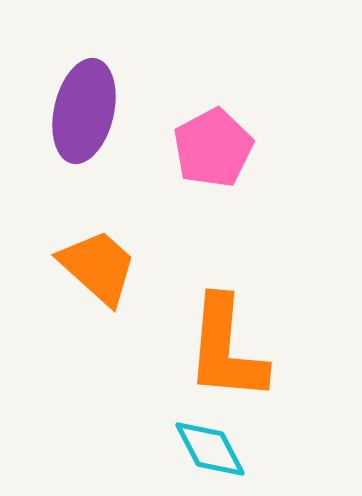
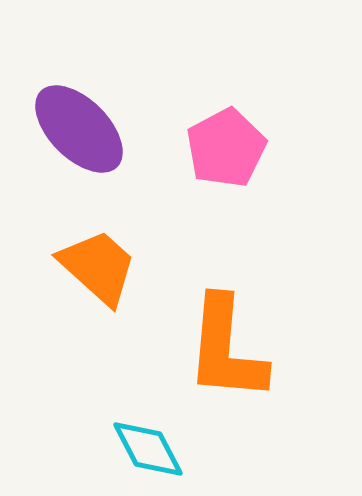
purple ellipse: moved 5 px left, 18 px down; rotated 58 degrees counterclockwise
pink pentagon: moved 13 px right
cyan diamond: moved 62 px left
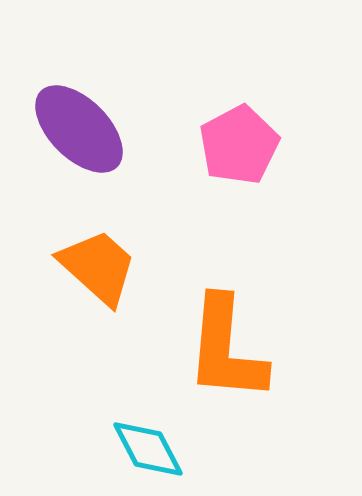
pink pentagon: moved 13 px right, 3 px up
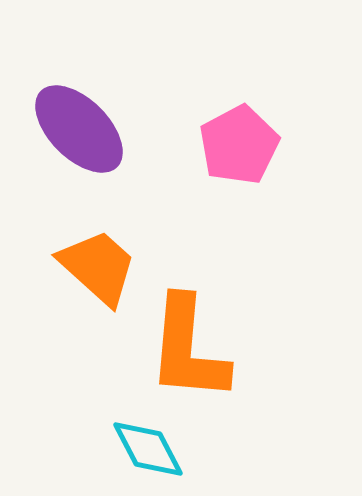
orange L-shape: moved 38 px left
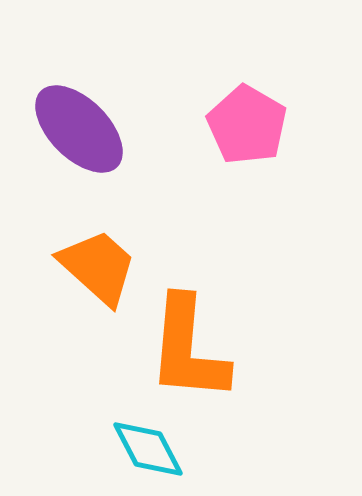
pink pentagon: moved 8 px right, 20 px up; rotated 14 degrees counterclockwise
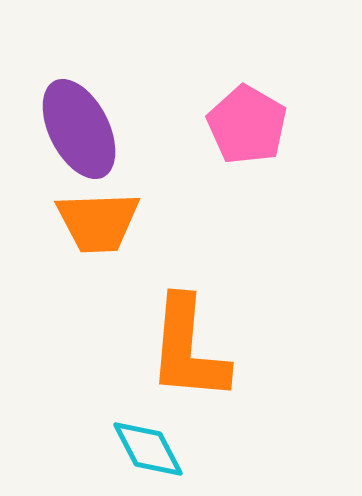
purple ellipse: rotated 18 degrees clockwise
orange trapezoid: moved 45 px up; rotated 136 degrees clockwise
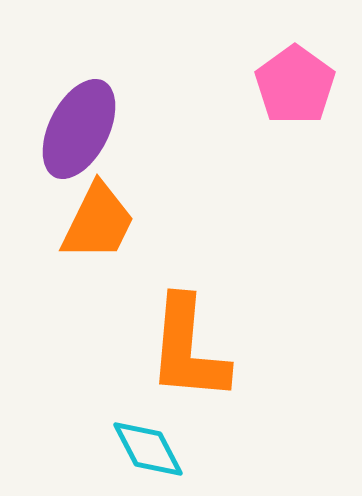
pink pentagon: moved 48 px right, 40 px up; rotated 6 degrees clockwise
purple ellipse: rotated 54 degrees clockwise
orange trapezoid: rotated 62 degrees counterclockwise
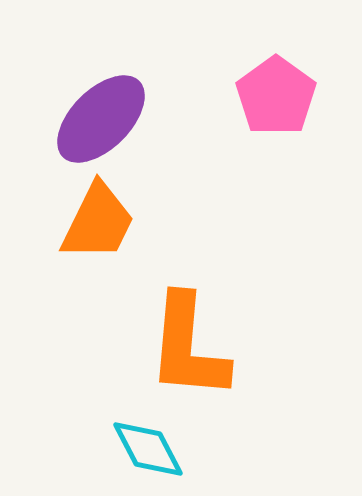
pink pentagon: moved 19 px left, 11 px down
purple ellipse: moved 22 px right, 10 px up; rotated 18 degrees clockwise
orange L-shape: moved 2 px up
